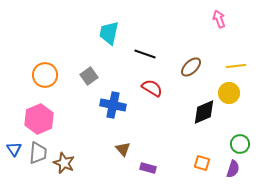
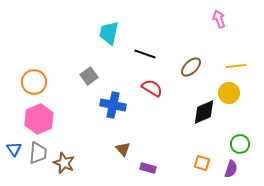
orange circle: moved 11 px left, 7 px down
purple semicircle: moved 2 px left
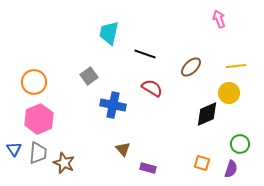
black diamond: moved 3 px right, 2 px down
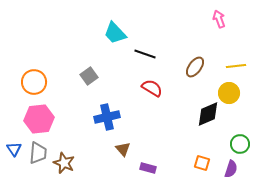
cyan trapezoid: moved 6 px right; rotated 55 degrees counterclockwise
brown ellipse: moved 4 px right; rotated 10 degrees counterclockwise
blue cross: moved 6 px left, 12 px down; rotated 25 degrees counterclockwise
black diamond: moved 1 px right
pink hexagon: rotated 16 degrees clockwise
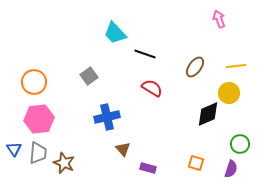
orange square: moved 6 px left
